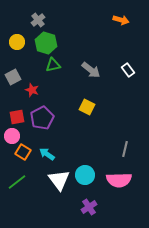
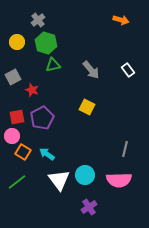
gray arrow: rotated 12 degrees clockwise
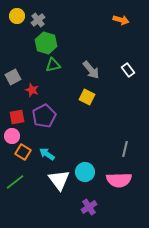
yellow circle: moved 26 px up
yellow square: moved 10 px up
purple pentagon: moved 2 px right, 2 px up
cyan circle: moved 3 px up
green line: moved 2 px left
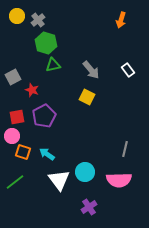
orange arrow: rotated 91 degrees clockwise
orange square: rotated 14 degrees counterclockwise
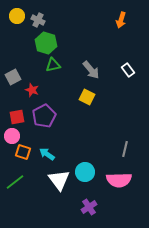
gray cross: rotated 24 degrees counterclockwise
